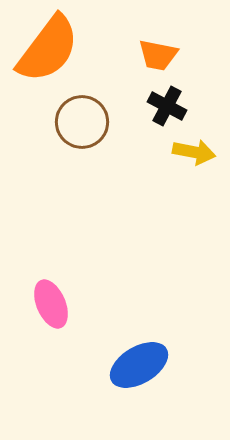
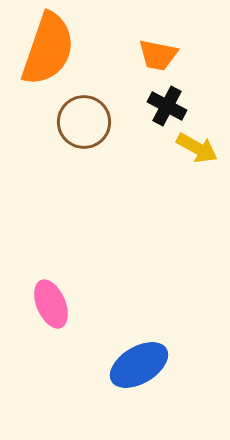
orange semicircle: rotated 18 degrees counterclockwise
brown circle: moved 2 px right
yellow arrow: moved 3 px right, 4 px up; rotated 18 degrees clockwise
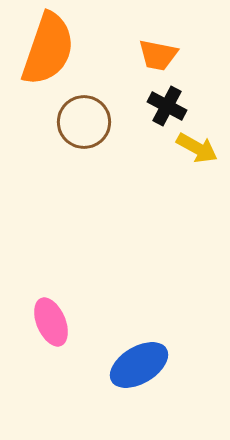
pink ellipse: moved 18 px down
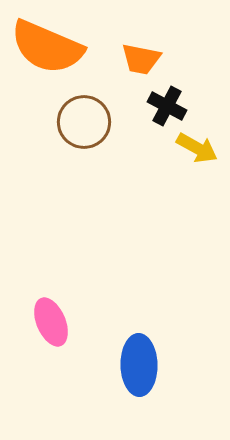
orange semicircle: moved 1 px left, 2 px up; rotated 94 degrees clockwise
orange trapezoid: moved 17 px left, 4 px down
blue ellipse: rotated 60 degrees counterclockwise
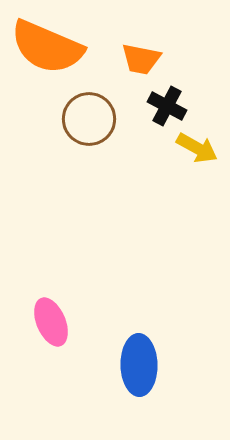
brown circle: moved 5 px right, 3 px up
